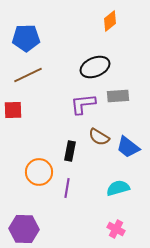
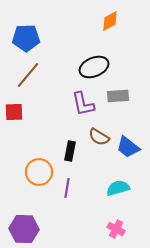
orange diamond: rotated 10 degrees clockwise
black ellipse: moved 1 px left
brown line: rotated 24 degrees counterclockwise
purple L-shape: rotated 96 degrees counterclockwise
red square: moved 1 px right, 2 px down
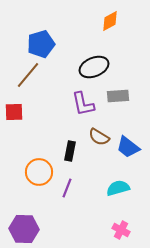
blue pentagon: moved 15 px right, 6 px down; rotated 16 degrees counterclockwise
purple line: rotated 12 degrees clockwise
pink cross: moved 5 px right, 1 px down
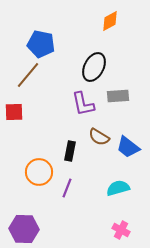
blue pentagon: rotated 28 degrees clockwise
black ellipse: rotated 40 degrees counterclockwise
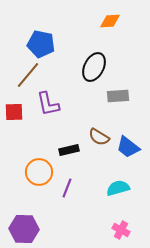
orange diamond: rotated 25 degrees clockwise
purple L-shape: moved 35 px left
black rectangle: moved 1 px left, 1 px up; rotated 66 degrees clockwise
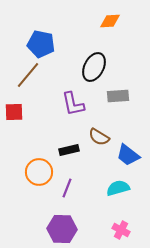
purple L-shape: moved 25 px right
blue trapezoid: moved 8 px down
purple hexagon: moved 38 px right
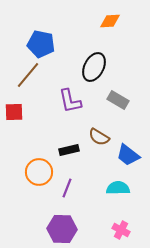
gray rectangle: moved 4 px down; rotated 35 degrees clockwise
purple L-shape: moved 3 px left, 3 px up
cyan semicircle: rotated 15 degrees clockwise
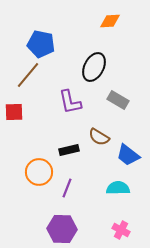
purple L-shape: moved 1 px down
